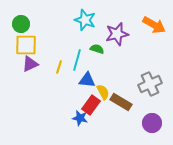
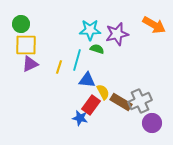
cyan star: moved 5 px right, 10 px down; rotated 20 degrees counterclockwise
gray cross: moved 10 px left, 17 px down
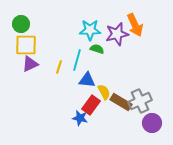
orange arrow: moved 19 px left; rotated 35 degrees clockwise
yellow semicircle: moved 1 px right
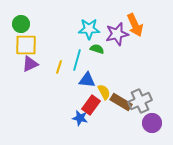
cyan star: moved 1 px left, 1 px up
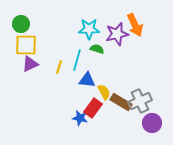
red rectangle: moved 2 px right, 3 px down
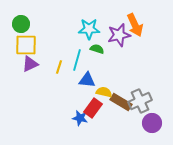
purple star: moved 2 px right, 1 px down
yellow semicircle: rotated 49 degrees counterclockwise
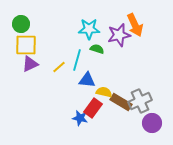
yellow line: rotated 32 degrees clockwise
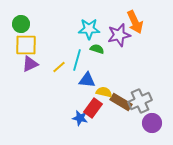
orange arrow: moved 3 px up
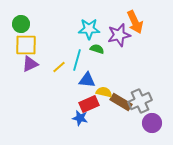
red rectangle: moved 4 px left, 4 px up; rotated 30 degrees clockwise
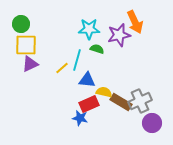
yellow line: moved 3 px right, 1 px down
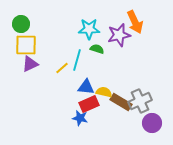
blue triangle: moved 1 px left, 7 px down
